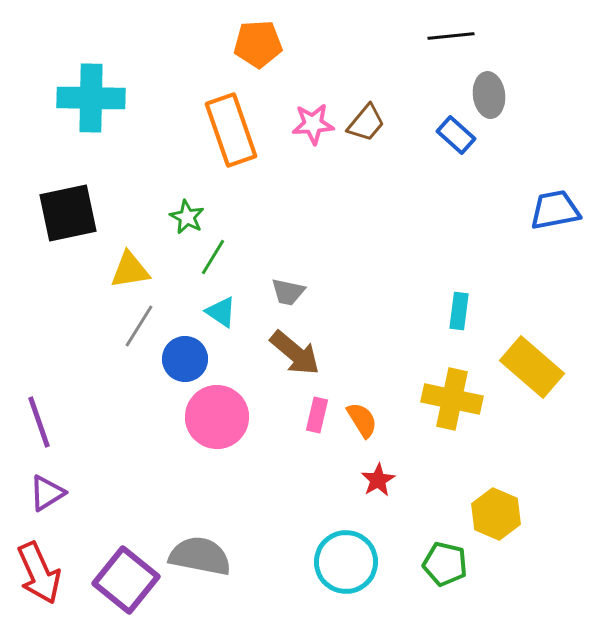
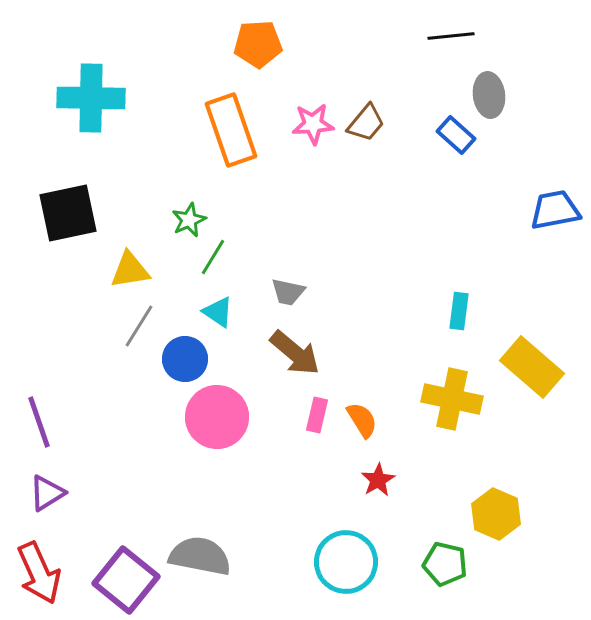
green star: moved 2 px right, 3 px down; rotated 20 degrees clockwise
cyan triangle: moved 3 px left
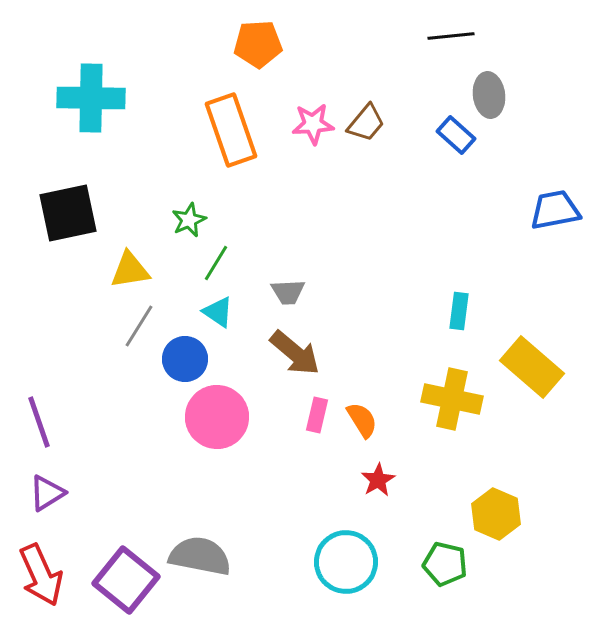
green line: moved 3 px right, 6 px down
gray trapezoid: rotated 15 degrees counterclockwise
red arrow: moved 2 px right, 2 px down
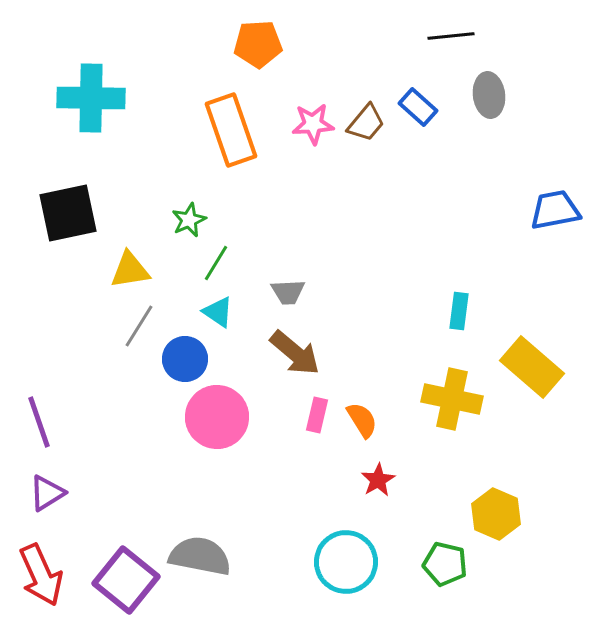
blue rectangle: moved 38 px left, 28 px up
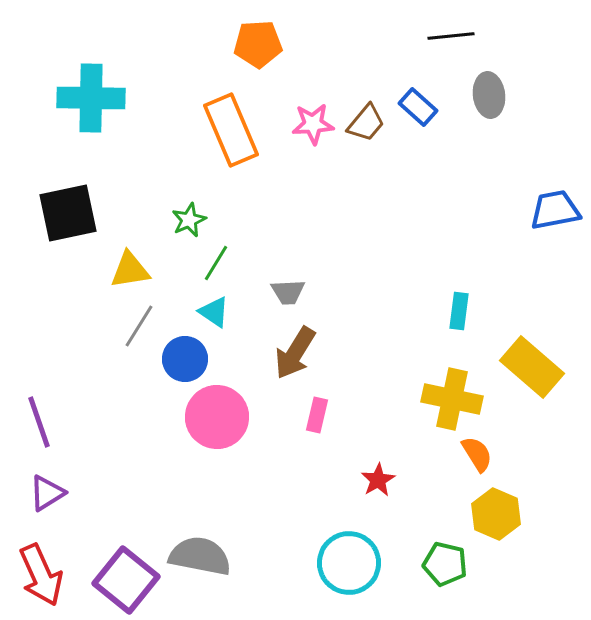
orange rectangle: rotated 4 degrees counterclockwise
cyan triangle: moved 4 px left
brown arrow: rotated 82 degrees clockwise
orange semicircle: moved 115 px right, 34 px down
cyan circle: moved 3 px right, 1 px down
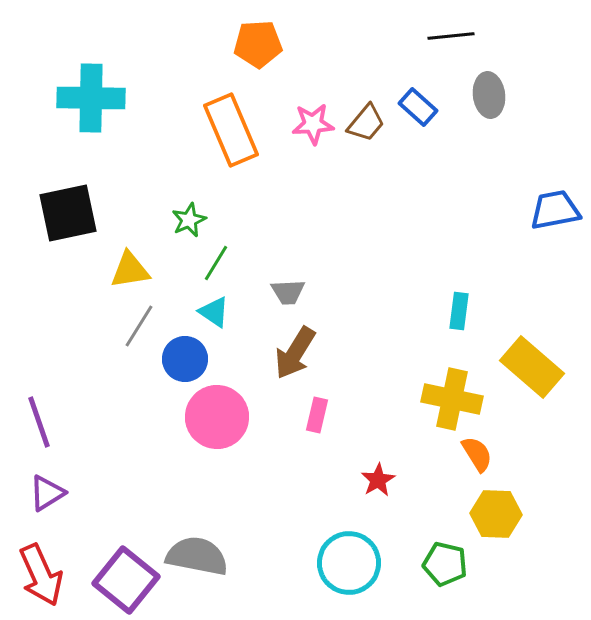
yellow hexagon: rotated 21 degrees counterclockwise
gray semicircle: moved 3 px left
